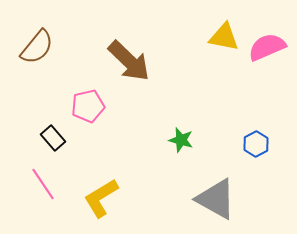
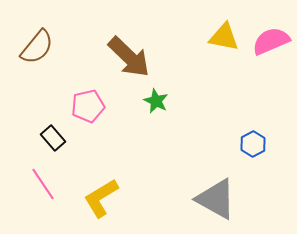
pink semicircle: moved 4 px right, 6 px up
brown arrow: moved 4 px up
green star: moved 25 px left, 39 px up; rotated 10 degrees clockwise
blue hexagon: moved 3 px left
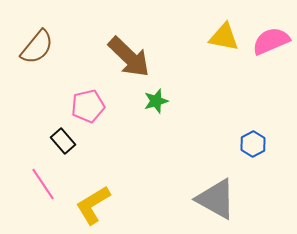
green star: rotated 30 degrees clockwise
black rectangle: moved 10 px right, 3 px down
yellow L-shape: moved 8 px left, 7 px down
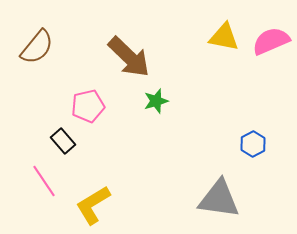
pink line: moved 1 px right, 3 px up
gray triangle: moved 3 px right; rotated 21 degrees counterclockwise
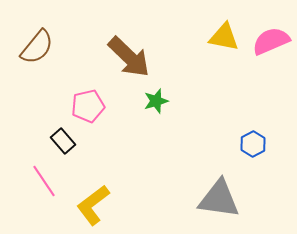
yellow L-shape: rotated 6 degrees counterclockwise
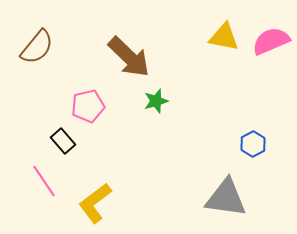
gray triangle: moved 7 px right, 1 px up
yellow L-shape: moved 2 px right, 2 px up
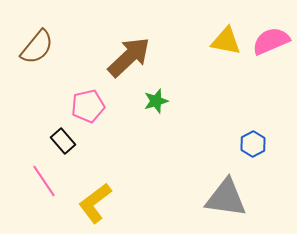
yellow triangle: moved 2 px right, 4 px down
brown arrow: rotated 87 degrees counterclockwise
